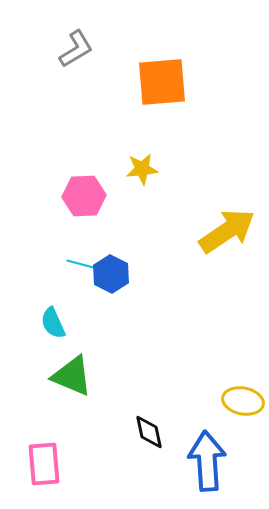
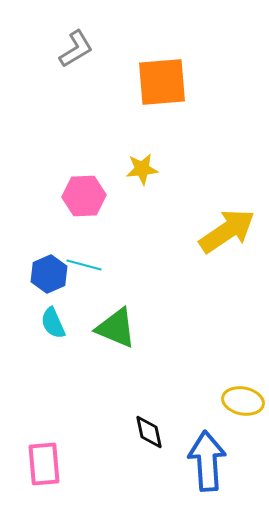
blue hexagon: moved 62 px left; rotated 9 degrees clockwise
green triangle: moved 44 px right, 48 px up
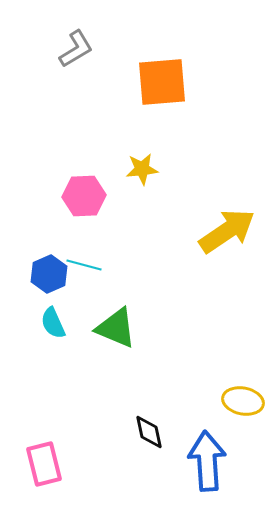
pink rectangle: rotated 9 degrees counterclockwise
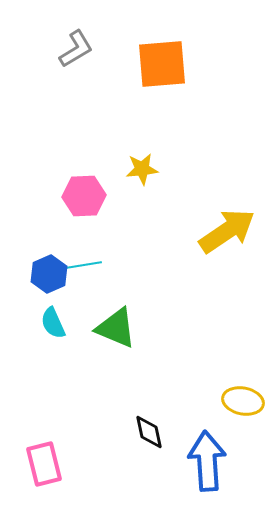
orange square: moved 18 px up
cyan line: rotated 24 degrees counterclockwise
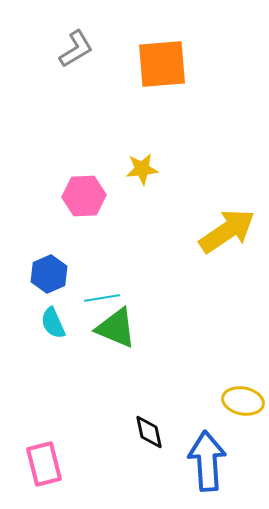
cyan line: moved 18 px right, 33 px down
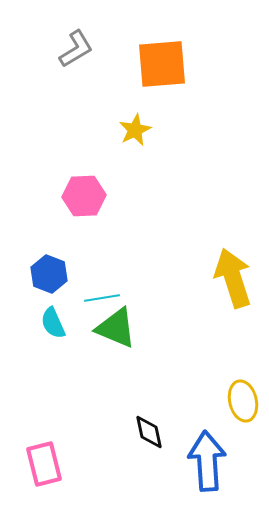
yellow star: moved 7 px left, 39 px up; rotated 20 degrees counterclockwise
yellow arrow: moved 6 px right, 47 px down; rotated 74 degrees counterclockwise
blue hexagon: rotated 15 degrees counterclockwise
yellow ellipse: rotated 66 degrees clockwise
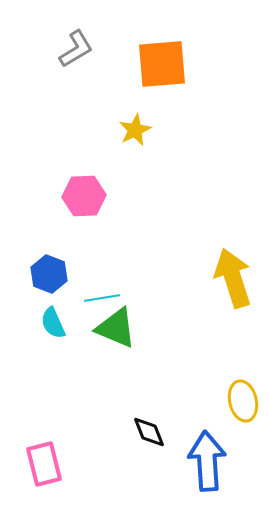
black diamond: rotated 9 degrees counterclockwise
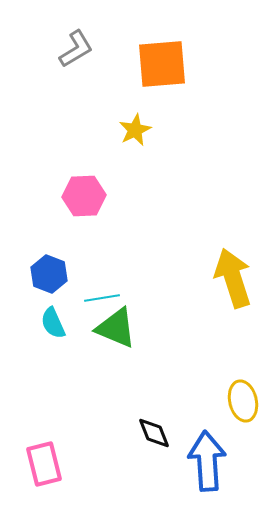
black diamond: moved 5 px right, 1 px down
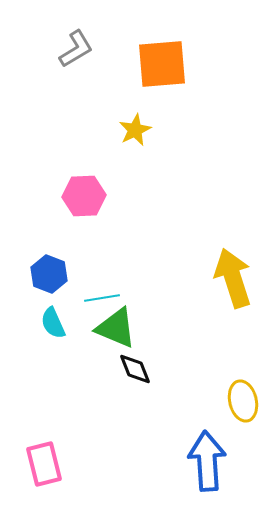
black diamond: moved 19 px left, 64 px up
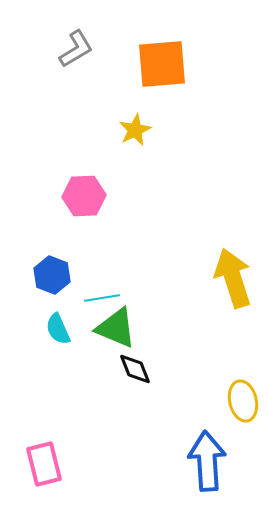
blue hexagon: moved 3 px right, 1 px down
cyan semicircle: moved 5 px right, 6 px down
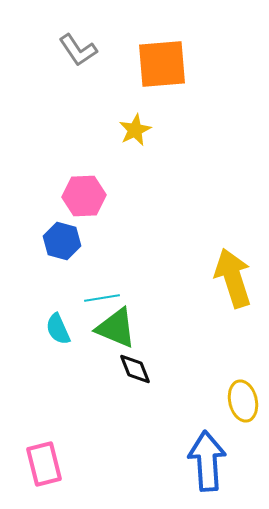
gray L-shape: moved 2 px right, 1 px down; rotated 87 degrees clockwise
blue hexagon: moved 10 px right, 34 px up; rotated 6 degrees counterclockwise
